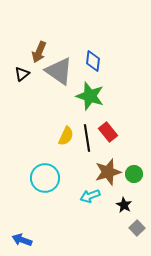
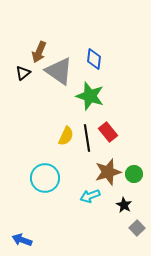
blue diamond: moved 1 px right, 2 px up
black triangle: moved 1 px right, 1 px up
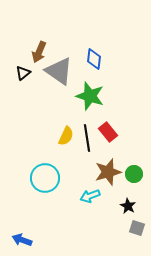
black star: moved 4 px right, 1 px down
gray square: rotated 28 degrees counterclockwise
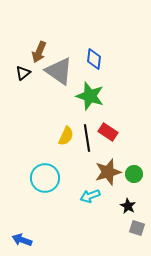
red rectangle: rotated 18 degrees counterclockwise
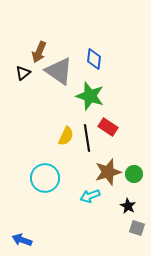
red rectangle: moved 5 px up
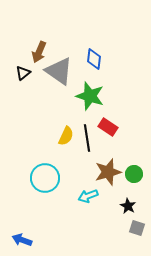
cyan arrow: moved 2 px left
